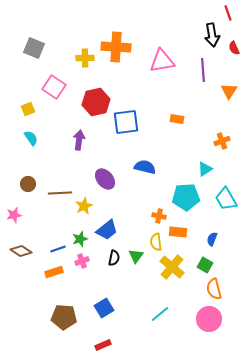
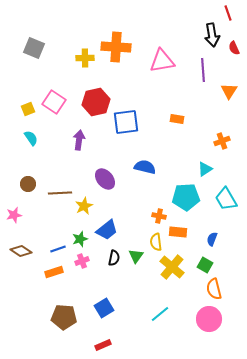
pink square at (54, 87): moved 15 px down
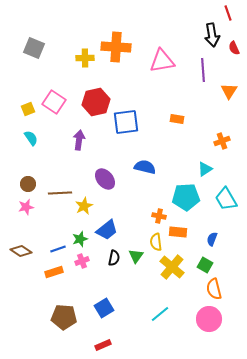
pink star at (14, 215): moved 12 px right, 8 px up
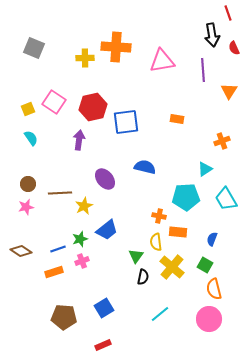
red hexagon at (96, 102): moved 3 px left, 5 px down
black semicircle at (114, 258): moved 29 px right, 19 px down
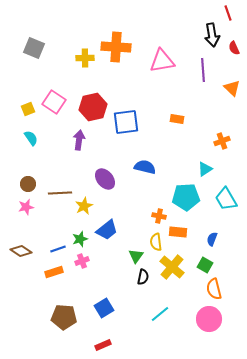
orange triangle at (229, 91): moved 3 px right, 3 px up; rotated 18 degrees counterclockwise
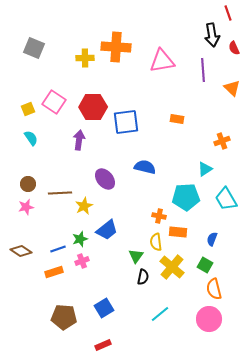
red hexagon at (93, 107): rotated 12 degrees clockwise
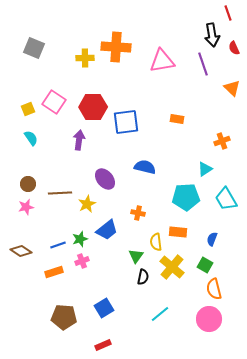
purple line at (203, 70): moved 6 px up; rotated 15 degrees counterclockwise
yellow star at (84, 206): moved 3 px right, 2 px up
orange cross at (159, 216): moved 21 px left, 3 px up
blue line at (58, 249): moved 4 px up
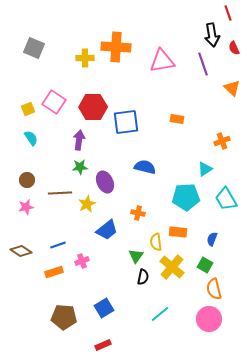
purple ellipse at (105, 179): moved 3 px down; rotated 15 degrees clockwise
brown circle at (28, 184): moved 1 px left, 4 px up
green star at (80, 239): moved 72 px up; rotated 14 degrees clockwise
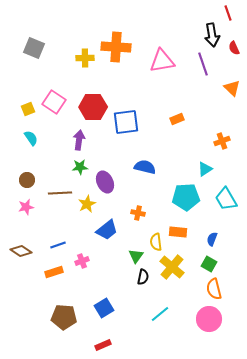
orange rectangle at (177, 119): rotated 32 degrees counterclockwise
green square at (205, 265): moved 4 px right, 1 px up
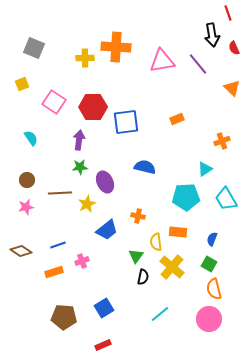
purple line at (203, 64): moved 5 px left; rotated 20 degrees counterclockwise
yellow square at (28, 109): moved 6 px left, 25 px up
orange cross at (138, 213): moved 3 px down
